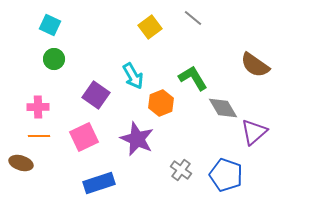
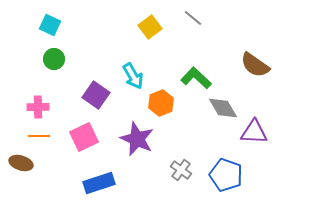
green L-shape: moved 3 px right; rotated 16 degrees counterclockwise
purple triangle: rotated 44 degrees clockwise
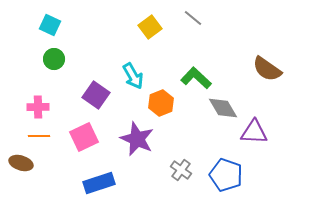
brown semicircle: moved 12 px right, 4 px down
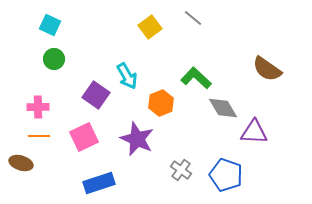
cyan arrow: moved 6 px left
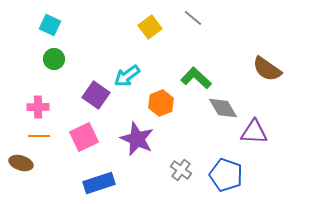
cyan arrow: rotated 84 degrees clockwise
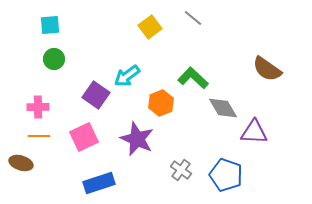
cyan square: rotated 30 degrees counterclockwise
green L-shape: moved 3 px left
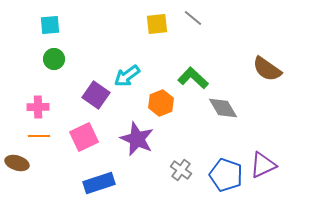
yellow square: moved 7 px right, 3 px up; rotated 30 degrees clockwise
purple triangle: moved 9 px right, 33 px down; rotated 28 degrees counterclockwise
brown ellipse: moved 4 px left
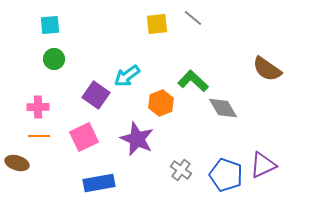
green L-shape: moved 3 px down
blue rectangle: rotated 8 degrees clockwise
